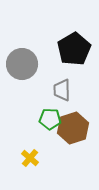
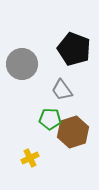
black pentagon: rotated 20 degrees counterclockwise
gray trapezoid: rotated 35 degrees counterclockwise
brown hexagon: moved 4 px down
yellow cross: rotated 24 degrees clockwise
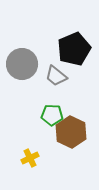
black pentagon: rotated 28 degrees clockwise
gray trapezoid: moved 6 px left, 14 px up; rotated 15 degrees counterclockwise
green pentagon: moved 2 px right, 4 px up
brown hexagon: moved 2 px left; rotated 16 degrees counterclockwise
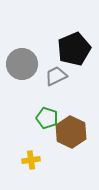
gray trapezoid: rotated 115 degrees clockwise
green pentagon: moved 5 px left, 3 px down; rotated 15 degrees clockwise
yellow cross: moved 1 px right, 2 px down; rotated 18 degrees clockwise
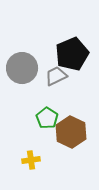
black pentagon: moved 2 px left, 5 px down
gray circle: moved 4 px down
green pentagon: rotated 15 degrees clockwise
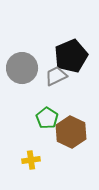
black pentagon: moved 1 px left, 2 px down
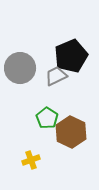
gray circle: moved 2 px left
yellow cross: rotated 12 degrees counterclockwise
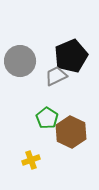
gray circle: moved 7 px up
